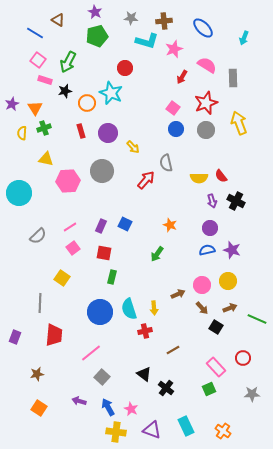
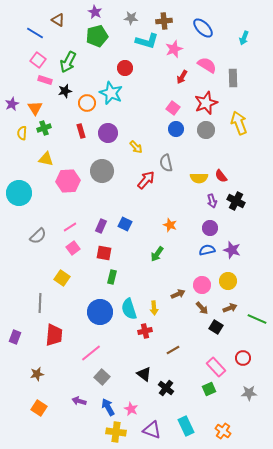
yellow arrow at (133, 147): moved 3 px right
gray star at (252, 394): moved 3 px left, 1 px up
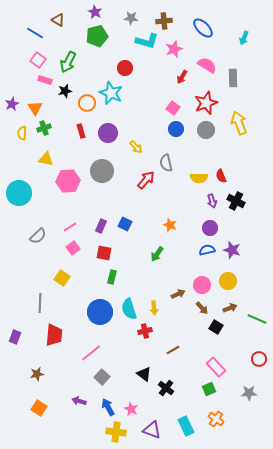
red semicircle at (221, 176): rotated 16 degrees clockwise
red circle at (243, 358): moved 16 px right, 1 px down
orange cross at (223, 431): moved 7 px left, 12 px up
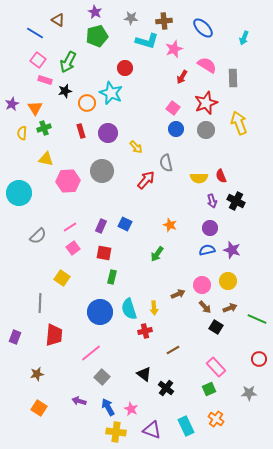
brown arrow at (202, 308): moved 3 px right, 1 px up
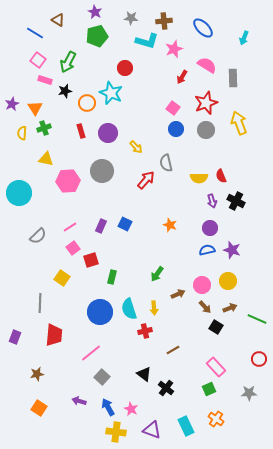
red square at (104, 253): moved 13 px left, 7 px down; rotated 28 degrees counterclockwise
green arrow at (157, 254): moved 20 px down
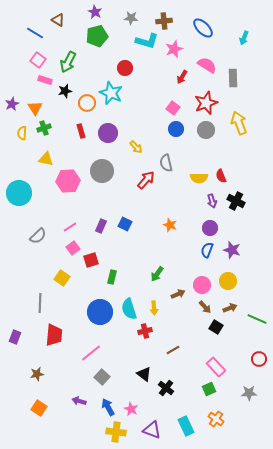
blue semicircle at (207, 250): rotated 56 degrees counterclockwise
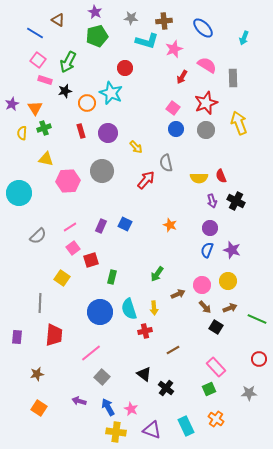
purple rectangle at (15, 337): moved 2 px right; rotated 16 degrees counterclockwise
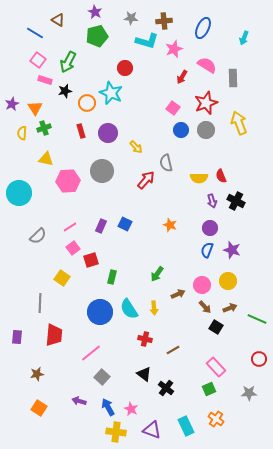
blue ellipse at (203, 28): rotated 70 degrees clockwise
blue circle at (176, 129): moved 5 px right, 1 px down
cyan semicircle at (129, 309): rotated 15 degrees counterclockwise
red cross at (145, 331): moved 8 px down; rotated 24 degrees clockwise
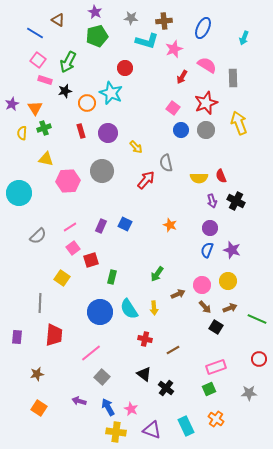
pink rectangle at (216, 367): rotated 66 degrees counterclockwise
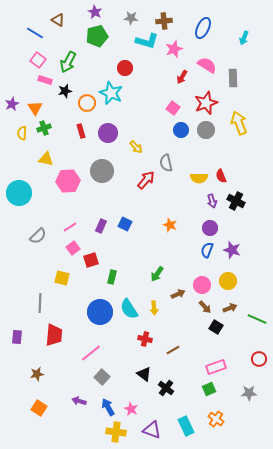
yellow square at (62, 278): rotated 21 degrees counterclockwise
